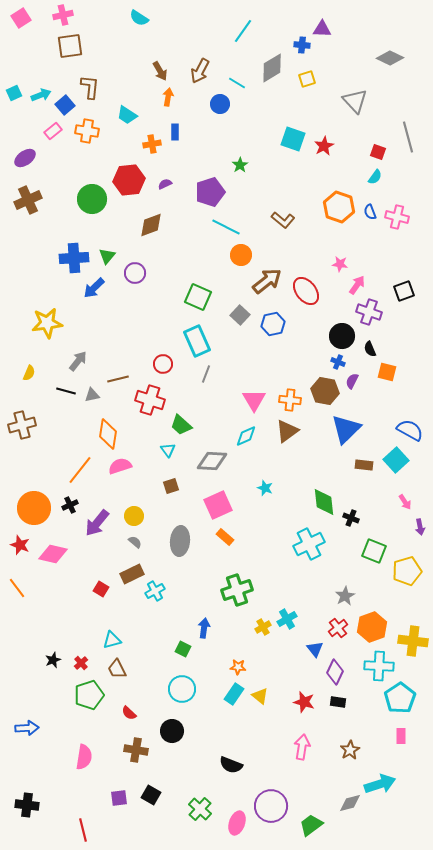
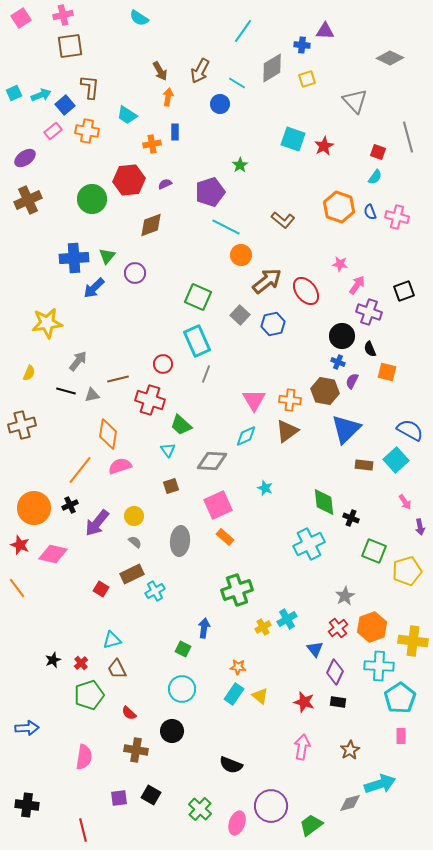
purple triangle at (322, 29): moved 3 px right, 2 px down
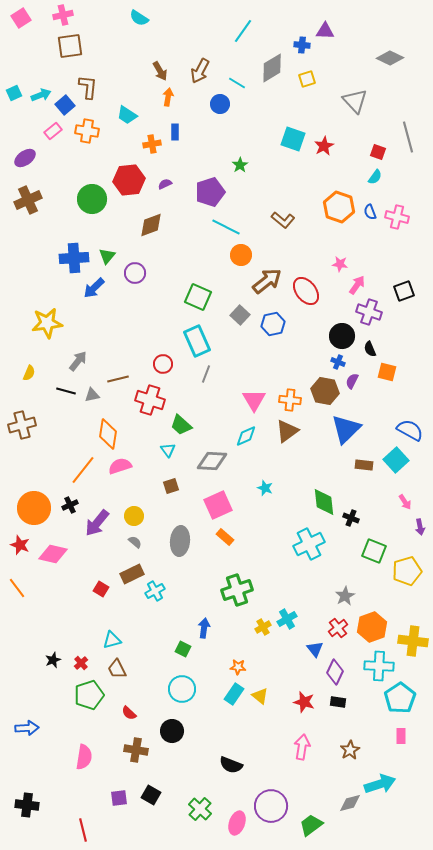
brown L-shape at (90, 87): moved 2 px left
orange line at (80, 470): moved 3 px right
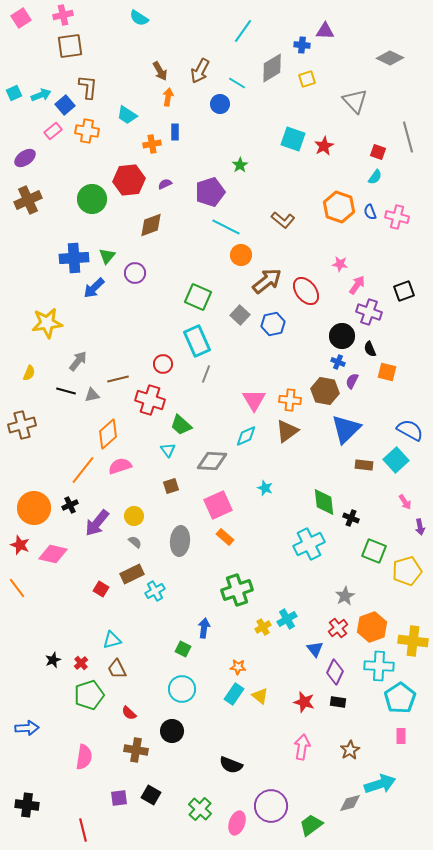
orange diamond at (108, 434): rotated 40 degrees clockwise
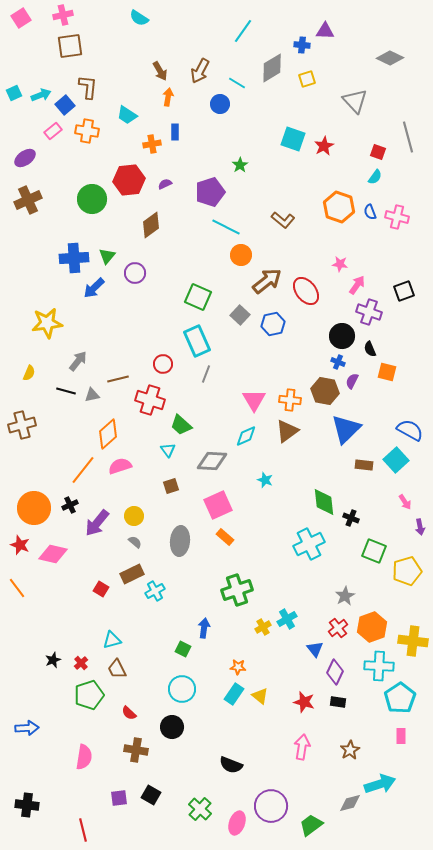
brown diamond at (151, 225): rotated 16 degrees counterclockwise
cyan star at (265, 488): moved 8 px up
black circle at (172, 731): moved 4 px up
